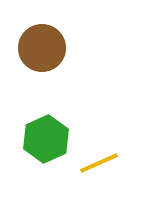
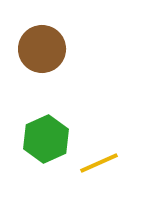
brown circle: moved 1 px down
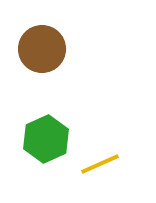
yellow line: moved 1 px right, 1 px down
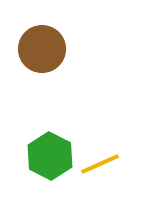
green hexagon: moved 4 px right, 17 px down; rotated 9 degrees counterclockwise
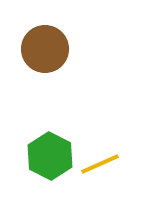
brown circle: moved 3 px right
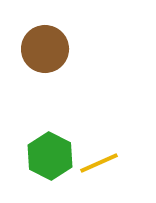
yellow line: moved 1 px left, 1 px up
